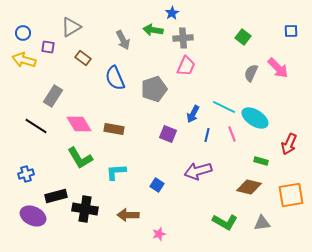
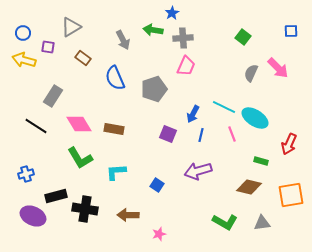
blue line at (207, 135): moved 6 px left
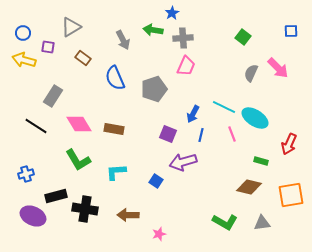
green L-shape at (80, 158): moved 2 px left, 2 px down
purple arrow at (198, 171): moved 15 px left, 9 px up
blue square at (157, 185): moved 1 px left, 4 px up
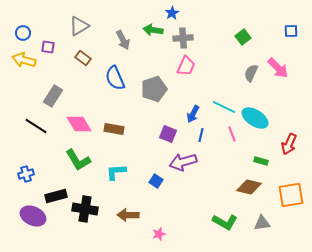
gray triangle at (71, 27): moved 8 px right, 1 px up
green square at (243, 37): rotated 14 degrees clockwise
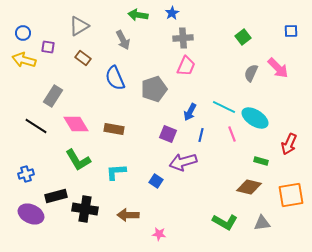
green arrow at (153, 30): moved 15 px left, 15 px up
blue arrow at (193, 114): moved 3 px left, 2 px up
pink diamond at (79, 124): moved 3 px left
purple ellipse at (33, 216): moved 2 px left, 2 px up
pink star at (159, 234): rotated 24 degrees clockwise
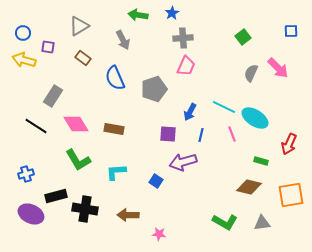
purple square at (168, 134): rotated 18 degrees counterclockwise
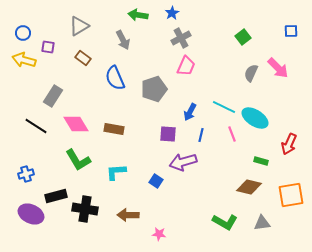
gray cross at (183, 38): moved 2 px left; rotated 24 degrees counterclockwise
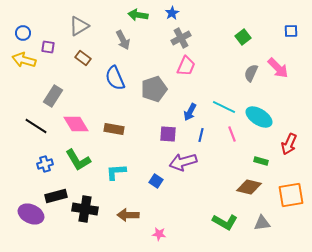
cyan ellipse at (255, 118): moved 4 px right, 1 px up
blue cross at (26, 174): moved 19 px right, 10 px up
